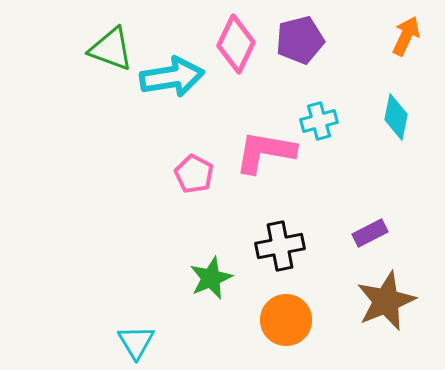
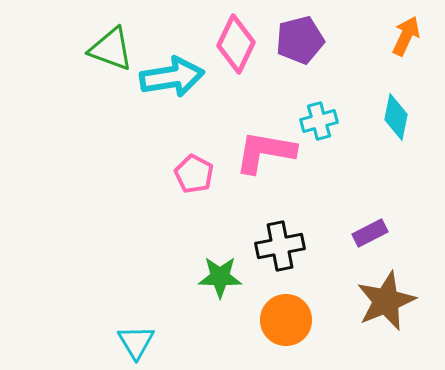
green star: moved 9 px right, 1 px up; rotated 24 degrees clockwise
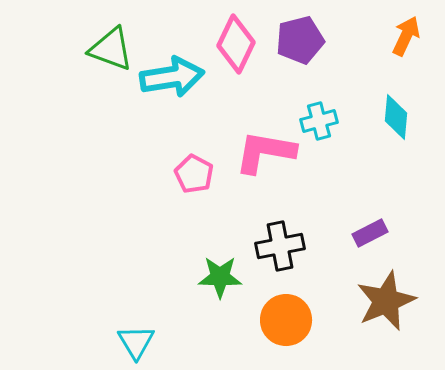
cyan diamond: rotated 6 degrees counterclockwise
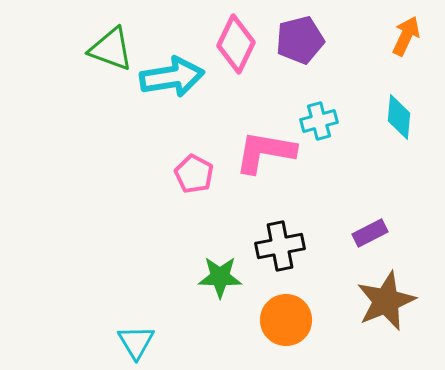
cyan diamond: moved 3 px right
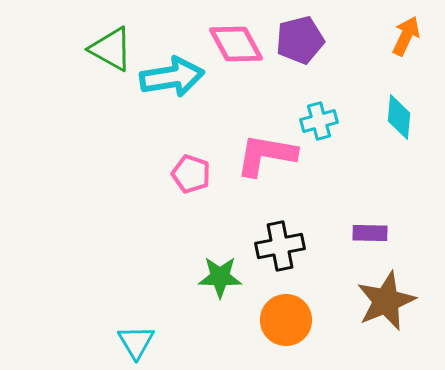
pink diamond: rotated 54 degrees counterclockwise
green triangle: rotated 9 degrees clockwise
pink L-shape: moved 1 px right, 3 px down
pink pentagon: moved 3 px left; rotated 9 degrees counterclockwise
purple rectangle: rotated 28 degrees clockwise
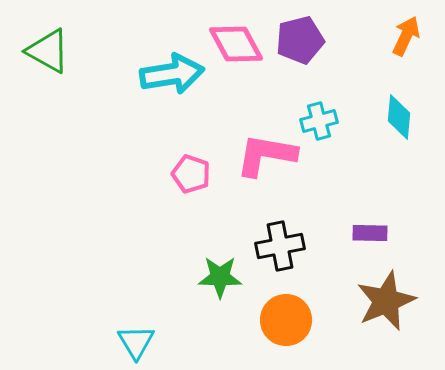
green triangle: moved 63 px left, 2 px down
cyan arrow: moved 3 px up
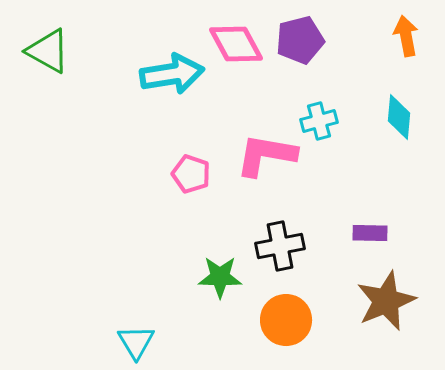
orange arrow: rotated 36 degrees counterclockwise
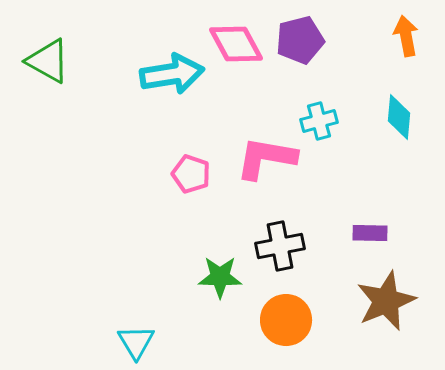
green triangle: moved 10 px down
pink L-shape: moved 3 px down
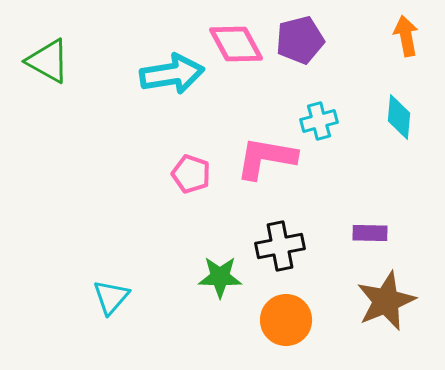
cyan triangle: moved 25 px left, 45 px up; rotated 12 degrees clockwise
